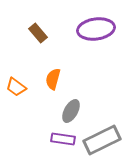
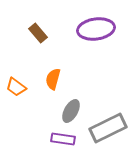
gray rectangle: moved 6 px right, 12 px up
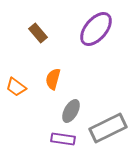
purple ellipse: rotated 42 degrees counterclockwise
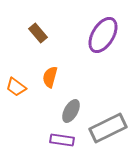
purple ellipse: moved 7 px right, 6 px down; rotated 9 degrees counterclockwise
orange semicircle: moved 3 px left, 2 px up
purple rectangle: moved 1 px left, 1 px down
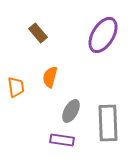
orange trapezoid: rotated 135 degrees counterclockwise
gray rectangle: moved 5 px up; rotated 66 degrees counterclockwise
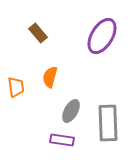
purple ellipse: moved 1 px left, 1 px down
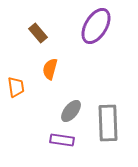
purple ellipse: moved 6 px left, 10 px up
orange semicircle: moved 8 px up
gray ellipse: rotated 10 degrees clockwise
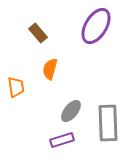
purple rectangle: rotated 25 degrees counterclockwise
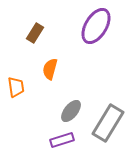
brown rectangle: moved 3 px left; rotated 72 degrees clockwise
gray rectangle: rotated 33 degrees clockwise
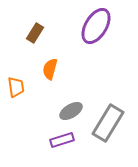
gray ellipse: rotated 20 degrees clockwise
